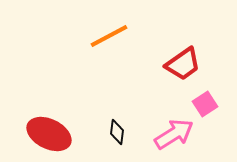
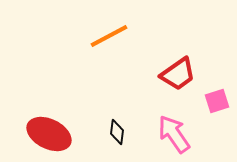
red trapezoid: moved 5 px left, 10 px down
pink square: moved 12 px right, 3 px up; rotated 15 degrees clockwise
pink arrow: rotated 93 degrees counterclockwise
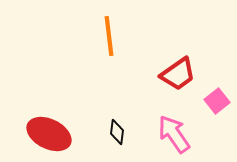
orange line: rotated 69 degrees counterclockwise
pink square: rotated 20 degrees counterclockwise
